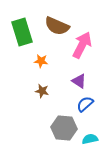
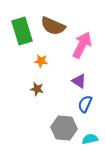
brown semicircle: moved 4 px left
green rectangle: moved 1 px up
brown star: moved 5 px left, 2 px up
blue semicircle: rotated 24 degrees counterclockwise
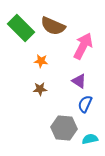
green rectangle: moved 1 px left, 3 px up; rotated 28 degrees counterclockwise
pink arrow: moved 1 px right, 1 px down
brown star: moved 3 px right; rotated 16 degrees counterclockwise
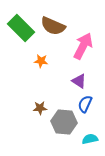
brown star: moved 19 px down
gray hexagon: moved 6 px up
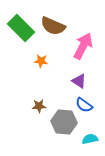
blue semicircle: moved 1 px left, 1 px down; rotated 78 degrees counterclockwise
brown star: moved 1 px left, 2 px up
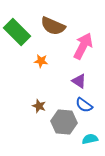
green rectangle: moved 4 px left, 4 px down
brown star: rotated 24 degrees clockwise
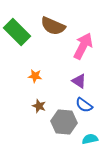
orange star: moved 6 px left, 15 px down
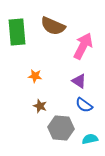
green rectangle: rotated 40 degrees clockwise
brown star: moved 1 px right
gray hexagon: moved 3 px left, 6 px down
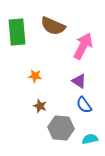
blue semicircle: rotated 18 degrees clockwise
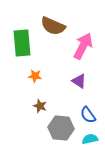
green rectangle: moved 5 px right, 11 px down
blue semicircle: moved 4 px right, 10 px down
